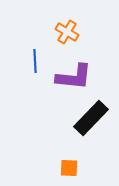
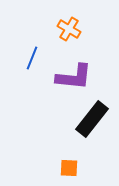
orange cross: moved 2 px right, 3 px up
blue line: moved 3 px left, 3 px up; rotated 25 degrees clockwise
black rectangle: moved 1 px right, 1 px down; rotated 6 degrees counterclockwise
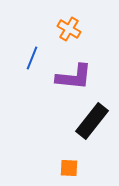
black rectangle: moved 2 px down
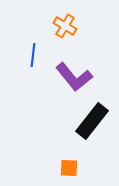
orange cross: moved 4 px left, 3 px up
blue line: moved 1 px right, 3 px up; rotated 15 degrees counterclockwise
purple L-shape: rotated 45 degrees clockwise
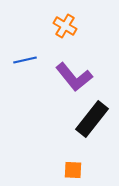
blue line: moved 8 px left, 5 px down; rotated 70 degrees clockwise
black rectangle: moved 2 px up
orange square: moved 4 px right, 2 px down
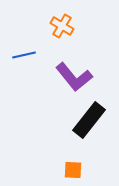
orange cross: moved 3 px left
blue line: moved 1 px left, 5 px up
black rectangle: moved 3 px left, 1 px down
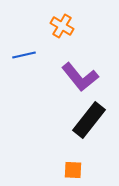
purple L-shape: moved 6 px right
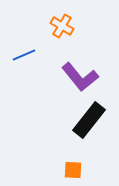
blue line: rotated 10 degrees counterclockwise
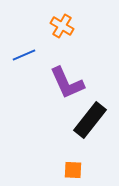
purple L-shape: moved 13 px left, 6 px down; rotated 15 degrees clockwise
black rectangle: moved 1 px right
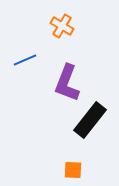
blue line: moved 1 px right, 5 px down
purple L-shape: rotated 45 degrees clockwise
